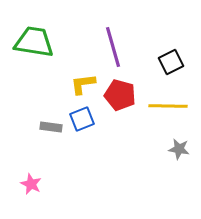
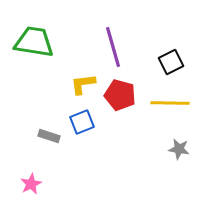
yellow line: moved 2 px right, 3 px up
blue square: moved 3 px down
gray rectangle: moved 2 px left, 9 px down; rotated 10 degrees clockwise
pink star: rotated 20 degrees clockwise
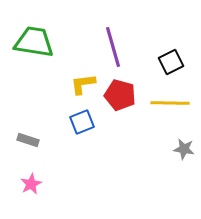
gray rectangle: moved 21 px left, 4 px down
gray star: moved 5 px right
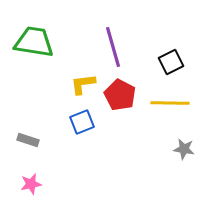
red pentagon: rotated 12 degrees clockwise
pink star: rotated 15 degrees clockwise
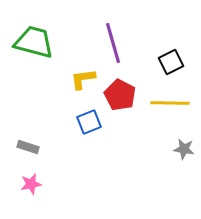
green trapezoid: rotated 6 degrees clockwise
purple line: moved 4 px up
yellow L-shape: moved 5 px up
blue square: moved 7 px right
gray rectangle: moved 7 px down
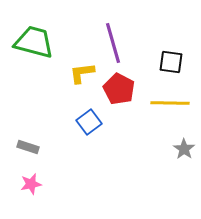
black square: rotated 35 degrees clockwise
yellow L-shape: moved 1 px left, 6 px up
red pentagon: moved 1 px left, 6 px up
blue square: rotated 15 degrees counterclockwise
gray star: rotated 25 degrees clockwise
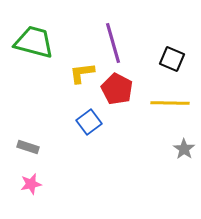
black square: moved 1 px right, 3 px up; rotated 15 degrees clockwise
red pentagon: moved 2 px left
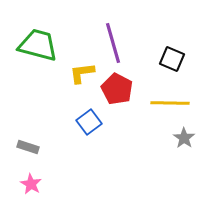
green trapezoid: moved 4 px right, 3 px down
gray star: moved 11 px up
pink star: rotated 30 degrees counterclockwise
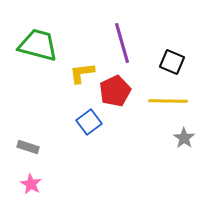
purple line: moved 9 px right
black square: moved 3 px down
red pentagon: moved 2 px left, 2 px down; rotated 20 degrees clockwise
yellow line: moved 2 px left, 2 px up
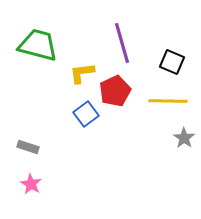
blue square: moved 3 px left, 8 px up
